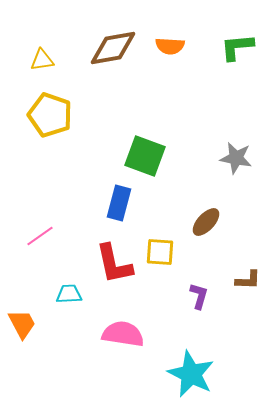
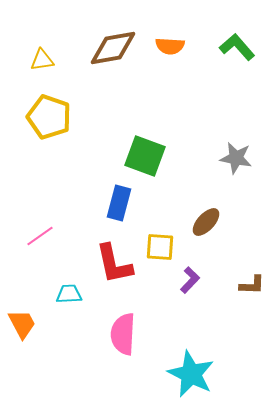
green L-shape: rotated 54 degrees clockwise
yellow pentagon: moved 1 px left, 2 px down
yellow square: moved 5 px up
brown L-shape: moved 4 px right, 5 px down
purple L-shape: moved 9 px left, 16 px up; rotated 28 degrees clockwise
pink semicircle: rotated 96 degrees counterclockwise
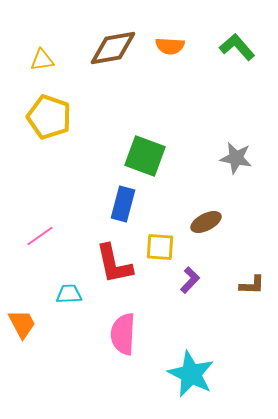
blue rectangle: moved 4 px right, 1 px down
brown ellipse: rotated 20 degrees clockwise
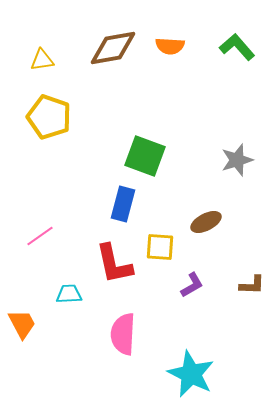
gray star: moved 1 px right, 2 px down; rotated 28 degrees counterclockwise
purple L-shape: moved 2 px right, 5 px down; rotated 16 degrees clockwise
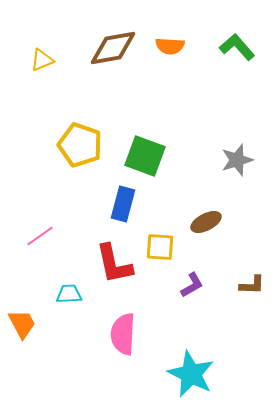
yellow triangle: rotated 15 degrees counterclockwise
yellow pentagon: moved 31 px right, 28 px down
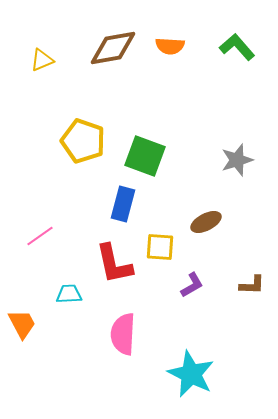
yellow pentagon: moved 3 px right, 4 px up
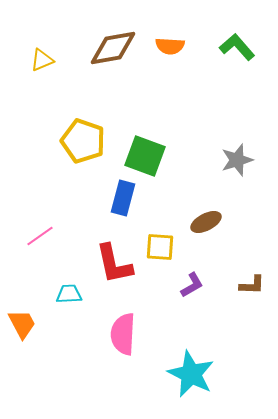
blue rectangle: moved 6 px up
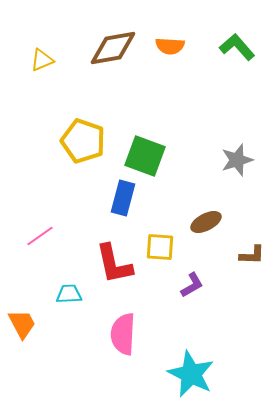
brown L-shape: moved 30 px up
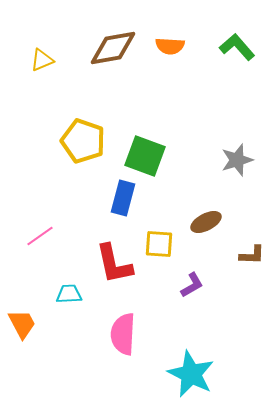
yellow square: moved 1 px left, 3 px up
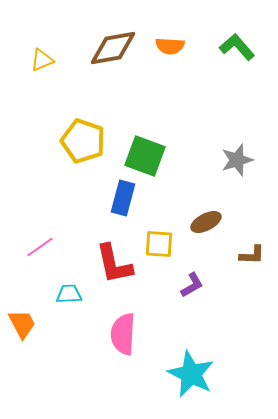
pink line: moved 11 px down
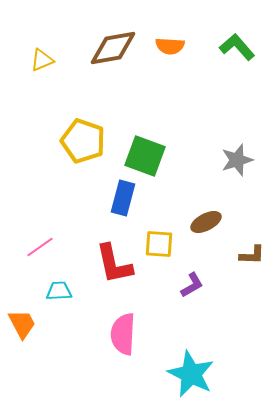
cyan trapezoid: moved 10 px left, 3 px up
